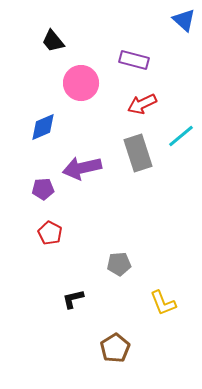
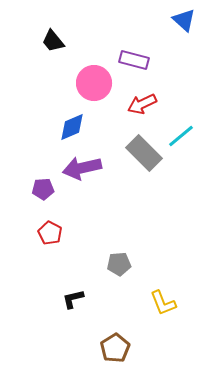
pink circle: moved 13 px right
blue diamond: moved 29 px right
gray rectangle: moved 6 px right; rotated 27 degrees counterclockwise
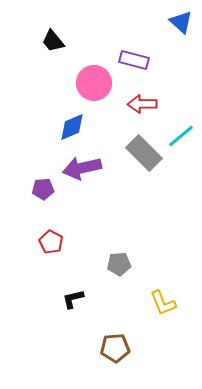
blue triangle: moved 3 px left, 2 px down
red arrow: rotated 24 degrees clockwise
red pentagon: moved 1 px right, 9 px down
brown pentagon: rotated 28 degrees clockwise
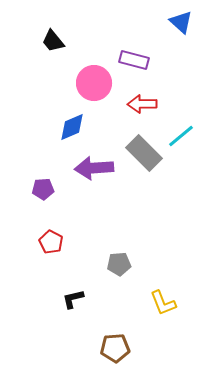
purple arrow: moved 12 px right; rotated 9 degrees clockwise
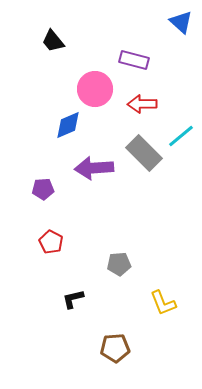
pink circle: moved 1 px right, 6 px down
blue diamond: moved 4 px left, 2 px up
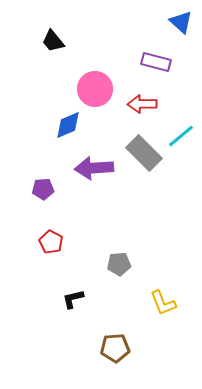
purple rectangle: moved 22 px right, 2 px down
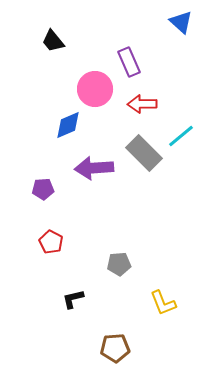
purple rectangle: moved 27 px left; rotated 52 degrees clockwise
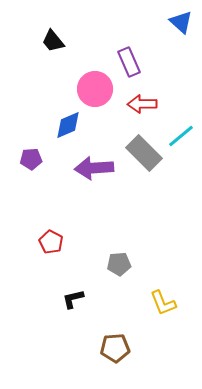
purple pentagon: moved 12 px left, 30 px up
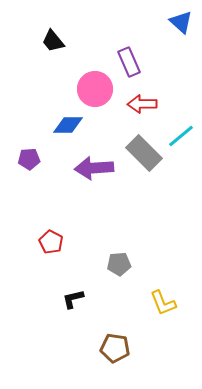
blue diamond: rotated 24 degrees clockwise
purple pentagon: moved 2 px left
brown pentagon: rotated 12 degrees clockwise
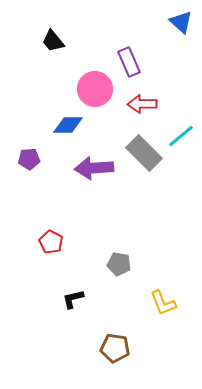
gray pentagon: rotated 15 degrees clockwise
